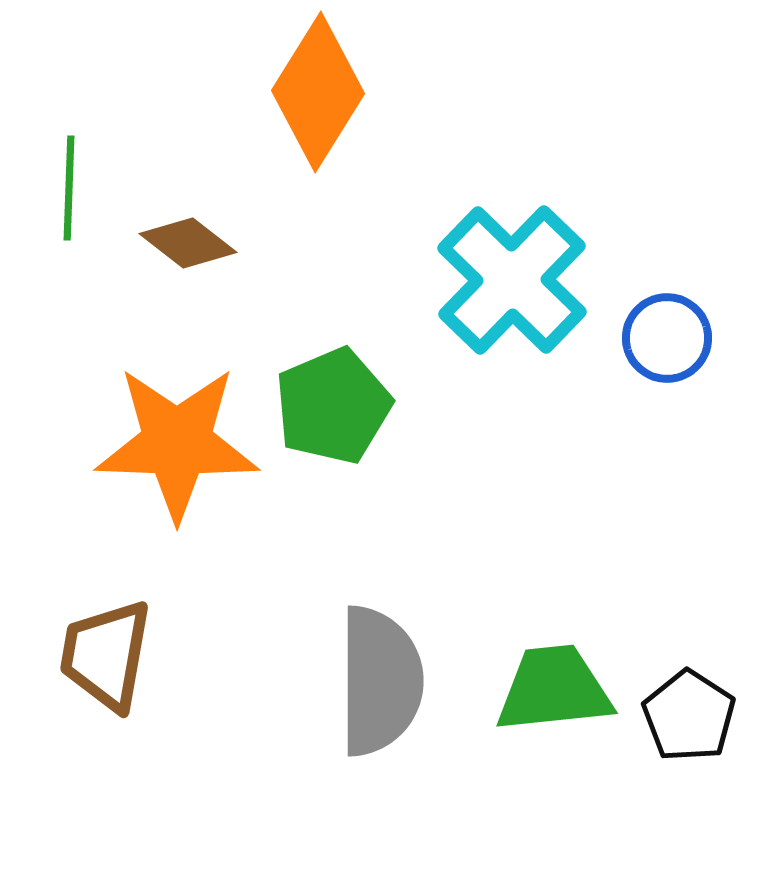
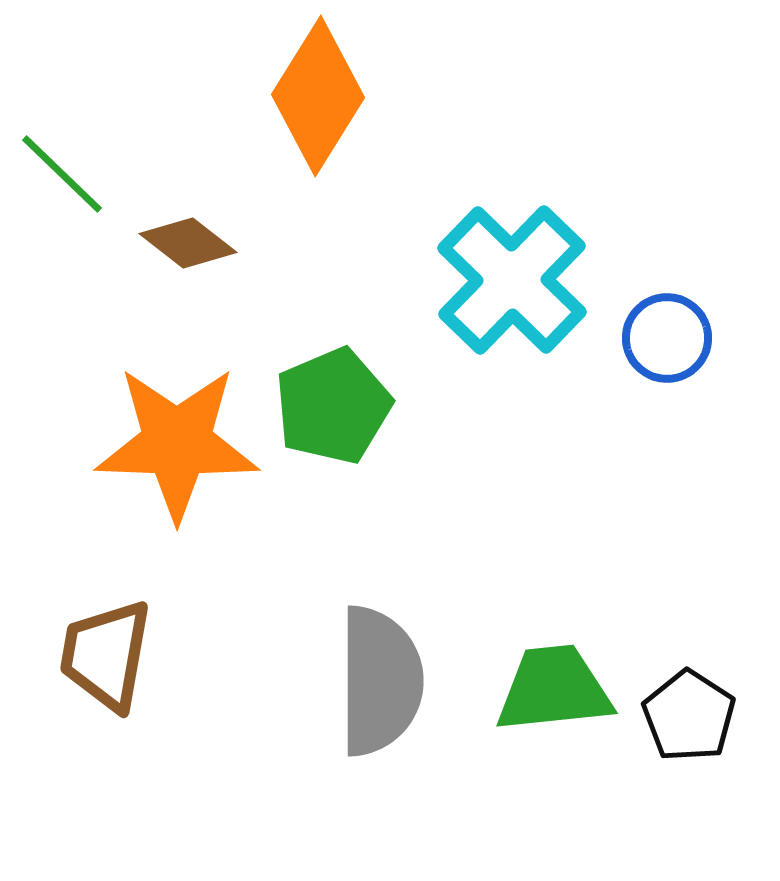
orange diamond: moved 4 px down
green line: moved 7 px left, 14 px up; rotated 48 degrees counterclockwise
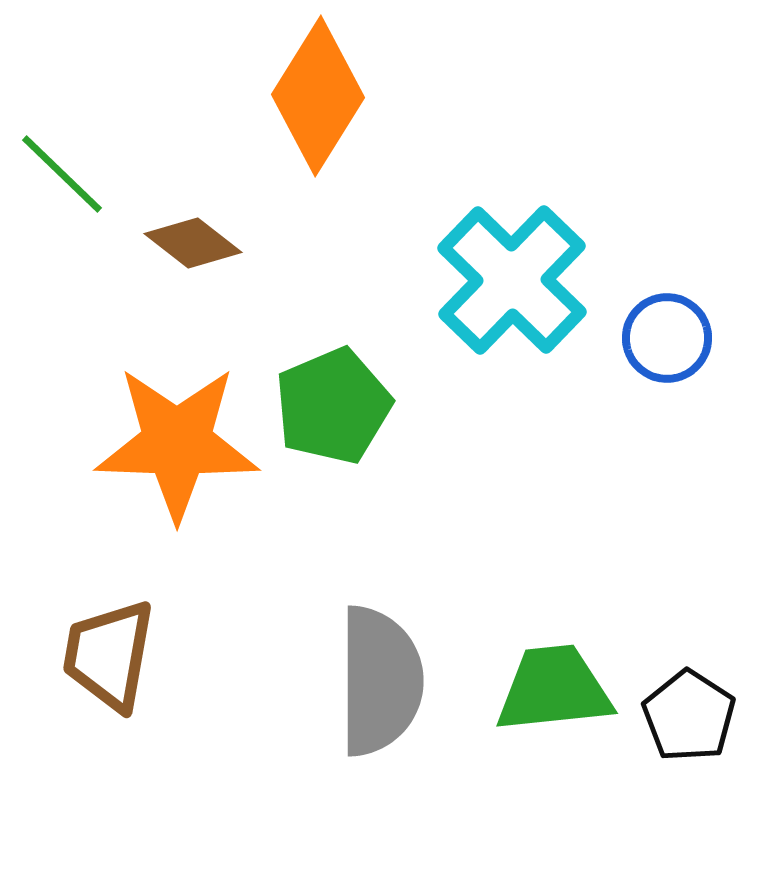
brown diamond: moved 5 px right
brown trapezoid: moved 3 px right
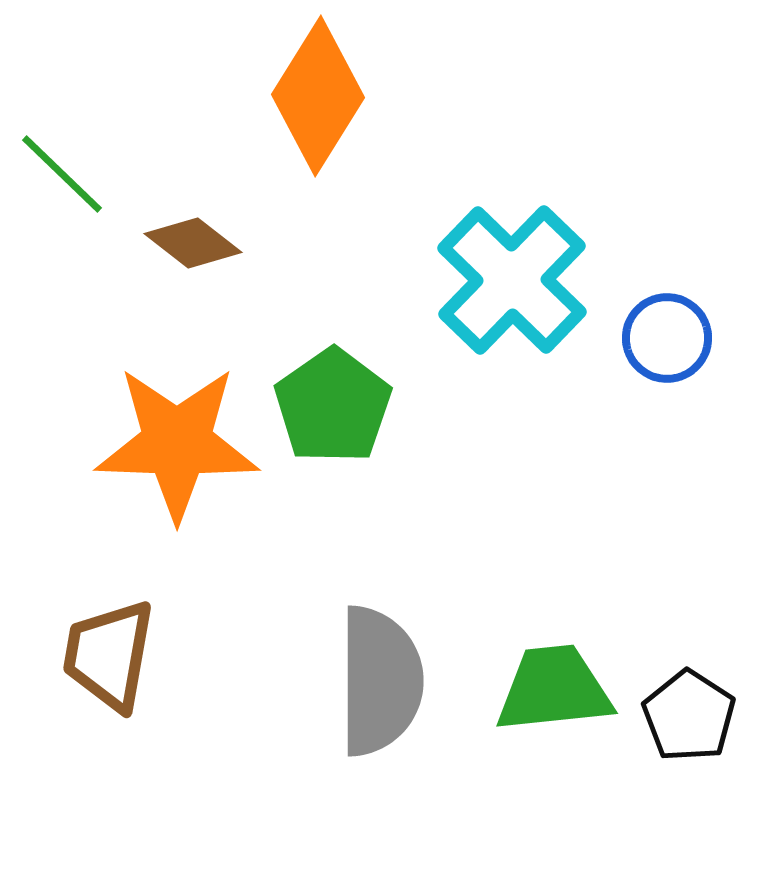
green pentagon: rotated 12 degrees counterclockwise
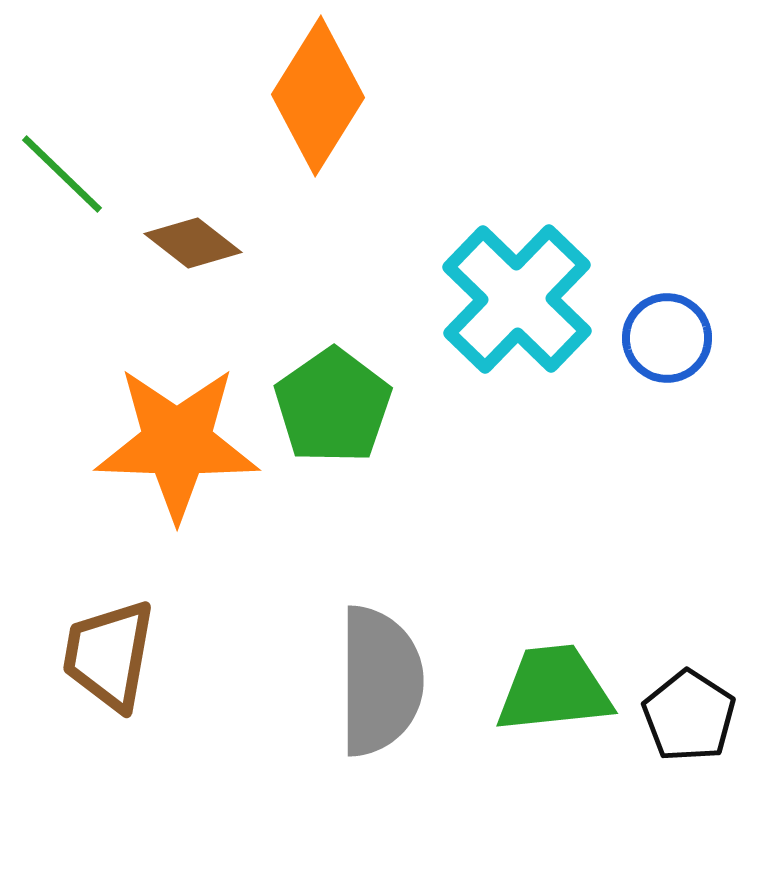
cyan cross: moved 5 px right, 19 px down
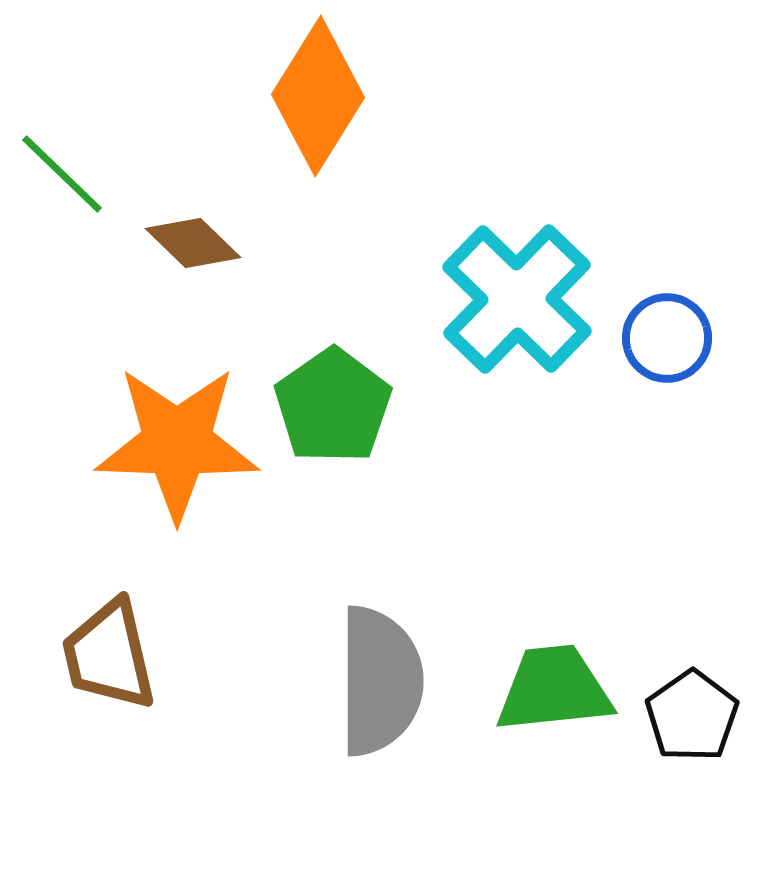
brown diamond: rotated 6 degrees clockwise
brown trapezoid: rotated 23 degrees counterclockwise
black pentagon: moved 3 px right; rotated 4 degrees clockwise
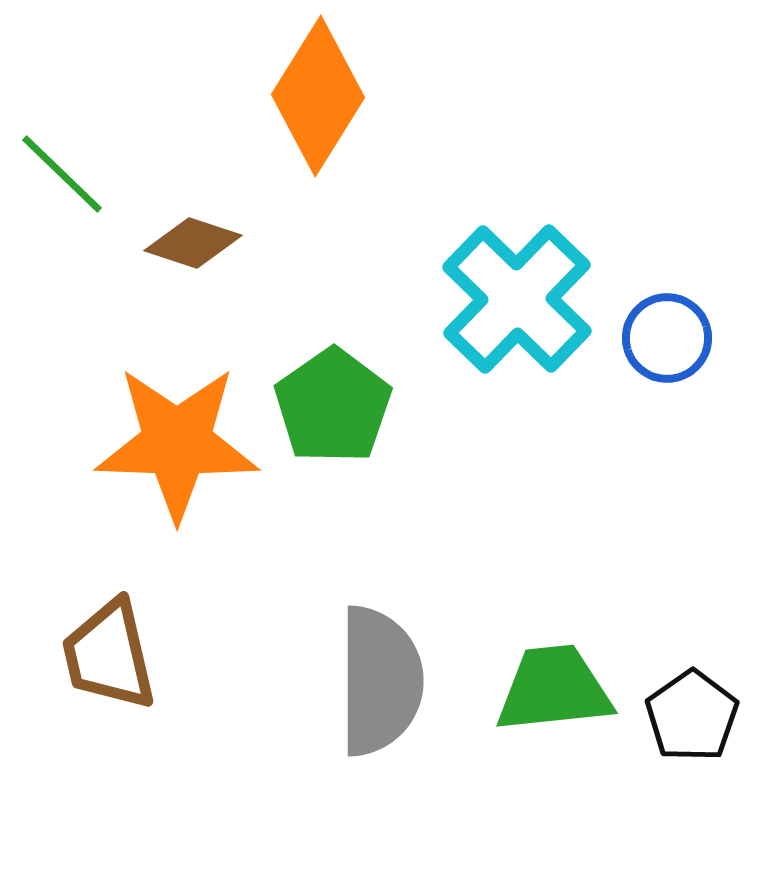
brown diamond: rotated 26 degrees counterclockwise
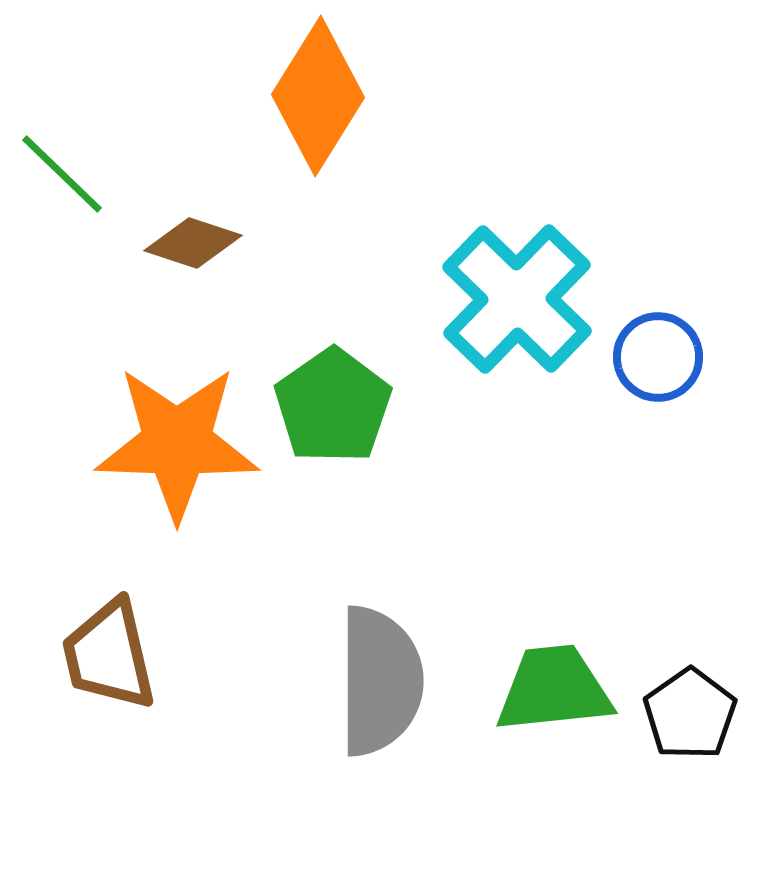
blue circle: moved 9 px left, 19 px down
black pentagon: moved 2 px left, 2 px up
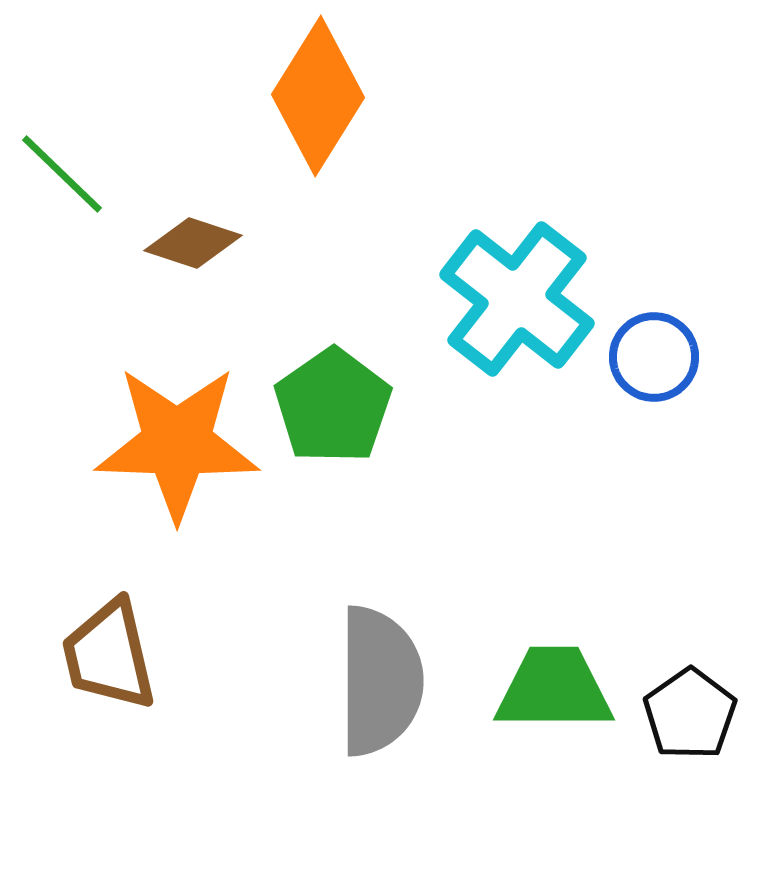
cyan cross: rotated 6 degrees counterclockwise
blue circle: moved 4 px left
green trapezoid: rotated 6 degrees clockwise
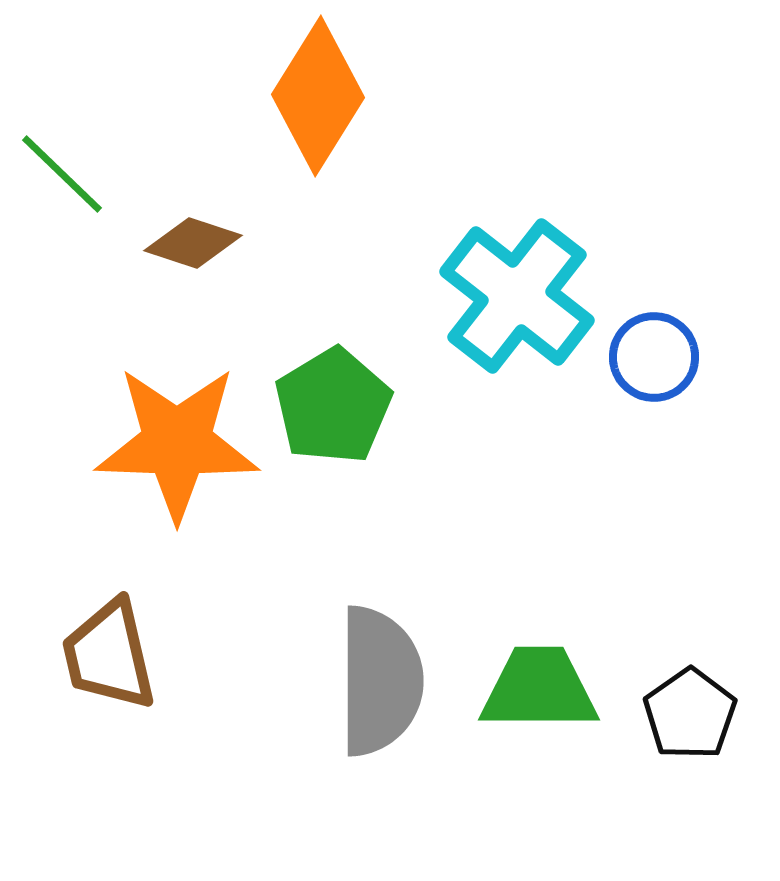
cyan cross: moved 3 px up
green pentagon: rotated 4 degrees clockwise
green trapezoid: moved 15 px left
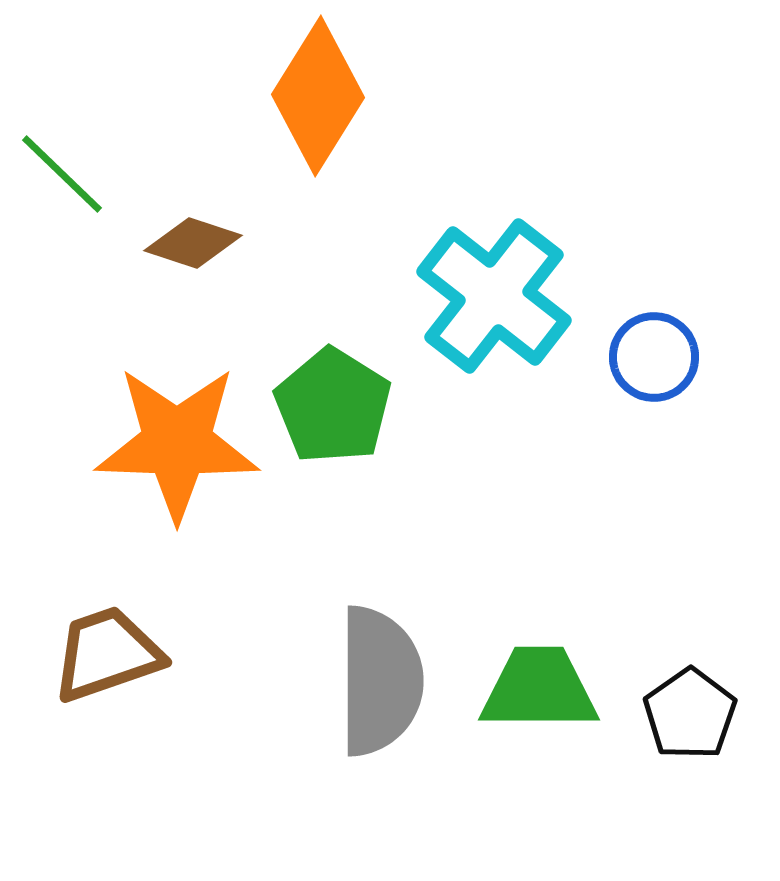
cyan cross: moved 23 px left
green pentagon: rotated 9 degrees counterclockwise
brown trapezoid: moved 2 px left, 1 px up; rotated 84 degrees clockwise
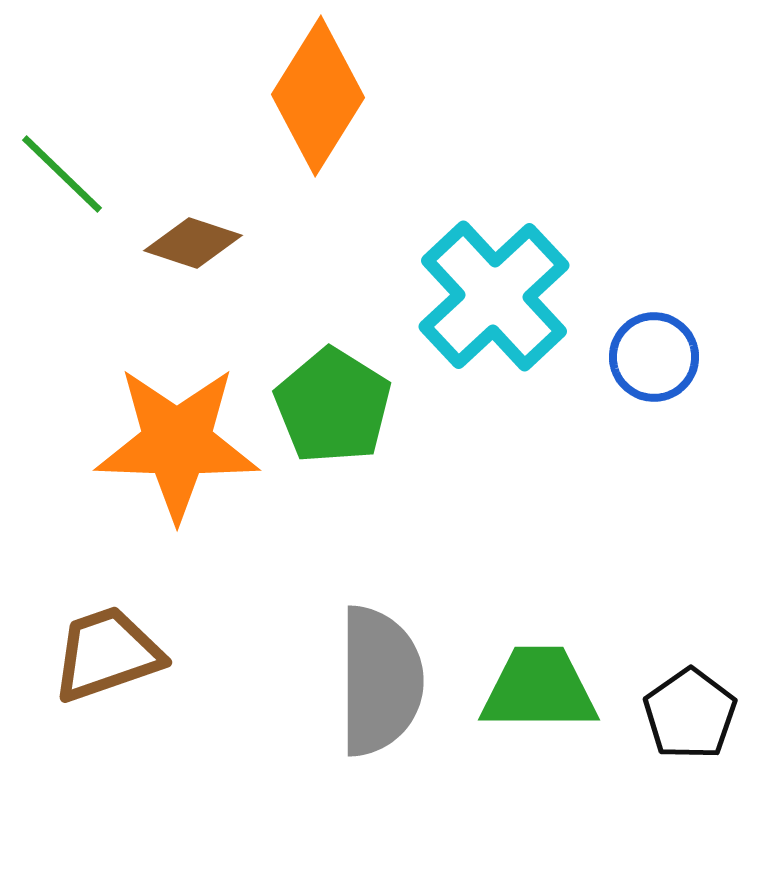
cyan cross: rotated 9 degrees clockwise
